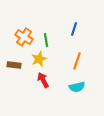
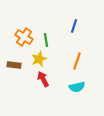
blue line: moved 3 px up
red arrow: moved 1 px up
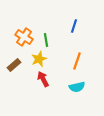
brown rectangle: rotated 48 degrees counterclockwise
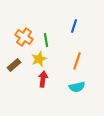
red arrow: rotated 35 degrees clockwise
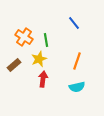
blue line: moved 3 px up; rotated 56 degrees counterclockwise
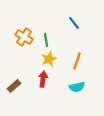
yellow star: moved 10 px right
brown rectangle: moved 21 px down
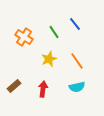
blue line: moved 1 px right, 1 px down
green line: moved 8 px right, 8 px up; rotated 24 degrees counterclockwise
orange line: rotated 54 degrees counterclockwise
red arrow: moved 10 px down
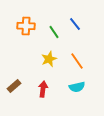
orange cross: moved 2 px right, 11 px up; rotated 30 degrees counterclockwise
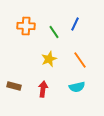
blue line: rotated 64 degrees clockwise
orange line: moved 3 px right, 1 px up
brown rectangle: rotated 56 degrees clockwise
